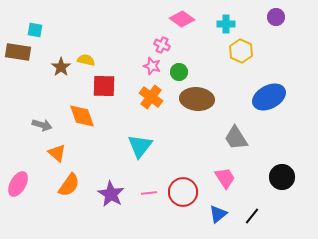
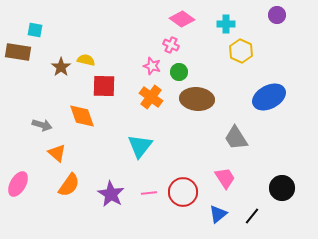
purple circle: moved 1 px right, 2 px up
pink cross: moved 9 px right
black circle: moved 11 px down
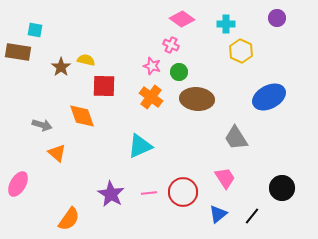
purple circle: moved 3 px down
cyan triangle: rotated 28 degrees clockwise
orange semicircle: moved 34 px down
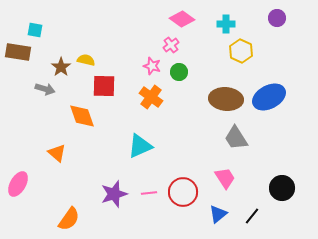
pink cross: rotated 28 degrees clockwise
brown ellipse: moved 29 px right
gray arrow: moved 3 px right, 36 px up
purple star: moved 3 px right; rotated 24 degrees clockwise
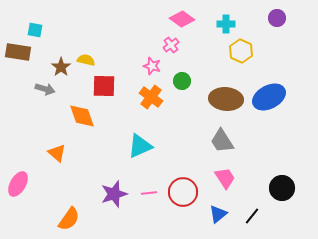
green circle: moved 3 px right, 9 px down
gray trapezoid: moved 14 px left, 3 px down
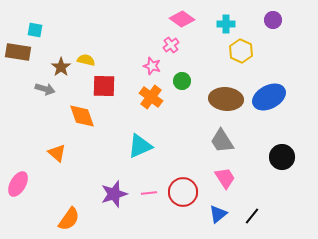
purple circle: moved 4 px left, 2 px down
black circle: moved 31 px up
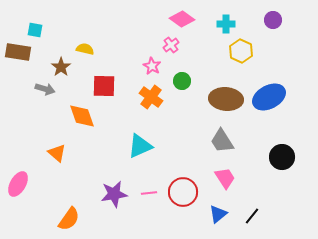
yellow semicircle: moved 1 px left, 11 px up
pink star: rotated 12 degrees clockwise
purple star: rotated 8 degrees clockwise
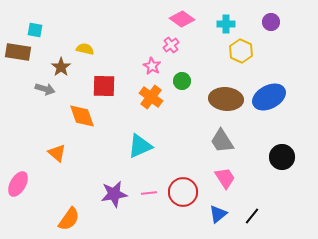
purple circle: moved 2 px left, 2 px down
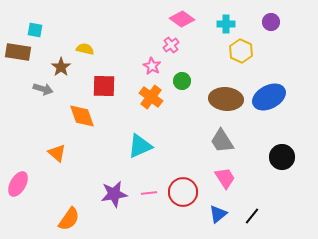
gray arrow: moved 2 px left
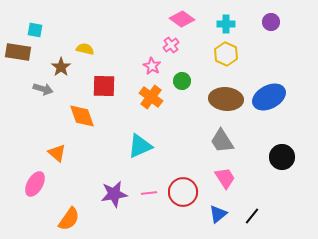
yellow hexagon: moved 15 px left, 3 px down
pink ellipse: moved 17 px right
